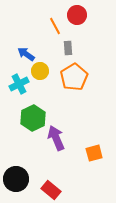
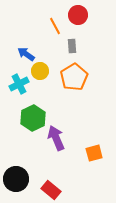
red circle: moved 1 px right
gray rectangle: moved 4 px right, 2 px up
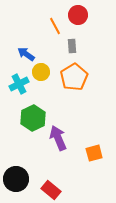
yellow circle: moved 1 px right, 1 px down
purple arrow: moved 2 px right
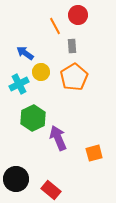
blue arrow: moved 1 px left, 1 px up
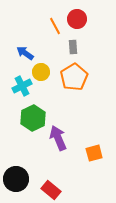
red circle: moved 1 px left, 4 px down
gray rectangle: moved 1 px right, 1 px down
cyan cross: moved 3 px right, 2 px down
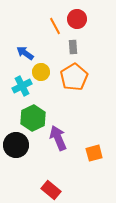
black circle: moved 34 px up
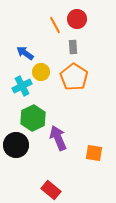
orange line: moved 1 px up
orange pentagon: rotated 8 degrees counterclockwise
orange square: rotated 24 degrees clockwise
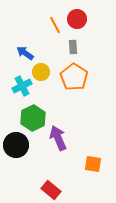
orange square: moved 1 px left, 11 px down
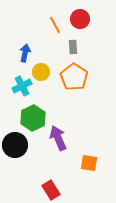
red circle: moved 3 px right
blue arrow: rotated 66 degrees clockwise
black circle: moved 1 px left
orange square: moved 4 px left, 1 px up
red rectangle: rotated 18 degrees clockwise
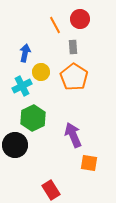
purple arrow: moved 15 px right, 3 px up
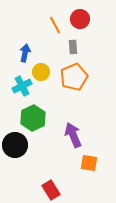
orange pentagon: rotated 16 degrees clockwise
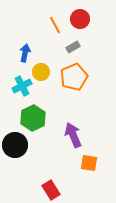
gray rectangle: rotated 64 degrees clockwise
